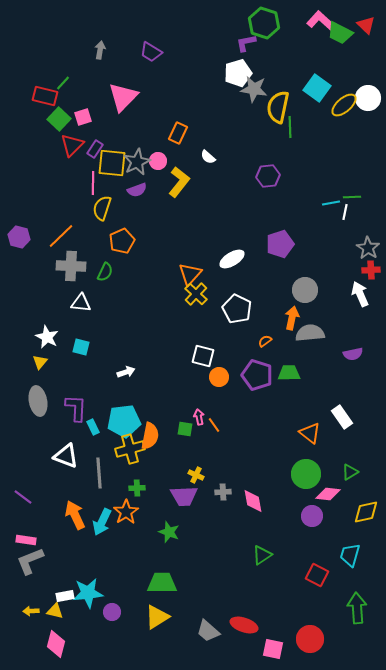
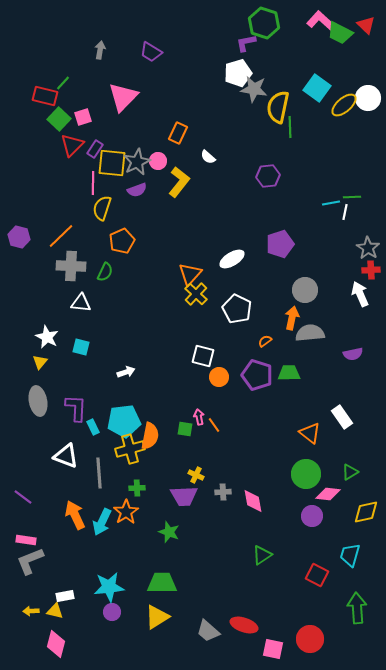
cyan star at (88, 593): moved 21 px right, 6 px up
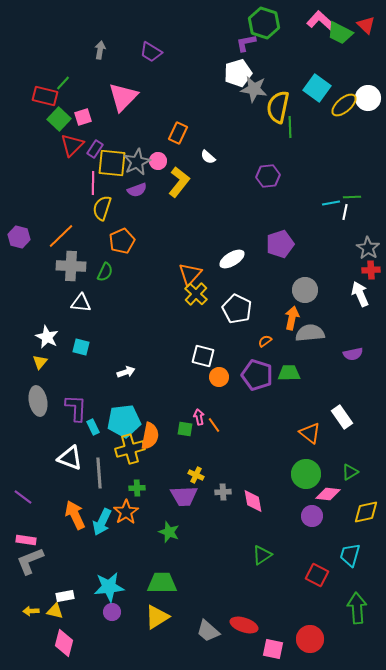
white triangle at (66, 456): moved 4 px right, 2 px down
pink diamond at (56, 644): moved 8 px right, 1 px up
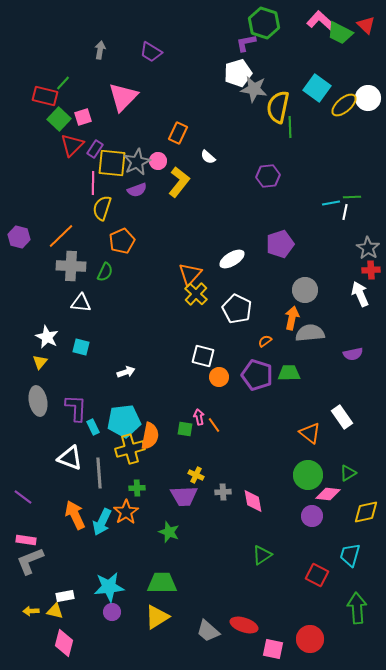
green triangle at (350, 472): moved 2 px left, 1 px down
green circle at (306, 474): moved 2 px right, 1 px down
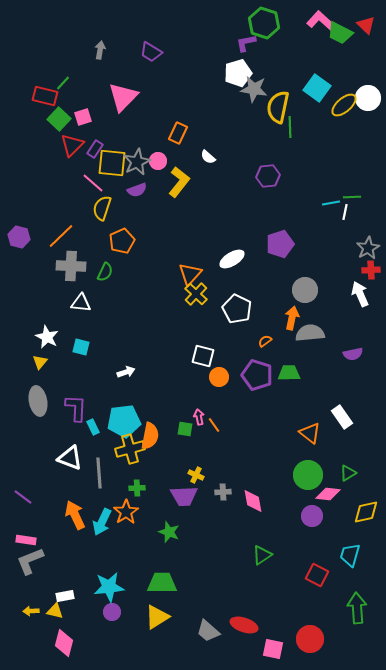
pink line at (93, 183): rotated 50 degrees counterclockwise
gray star at (368, 248): rotated 10 degrees clockwise
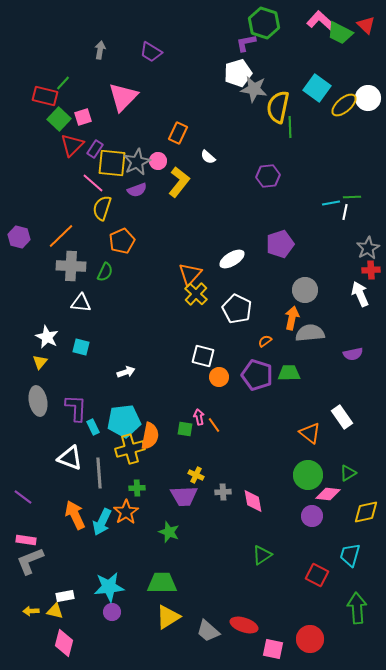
yellow triangle at (157, 617): moved 11 px right
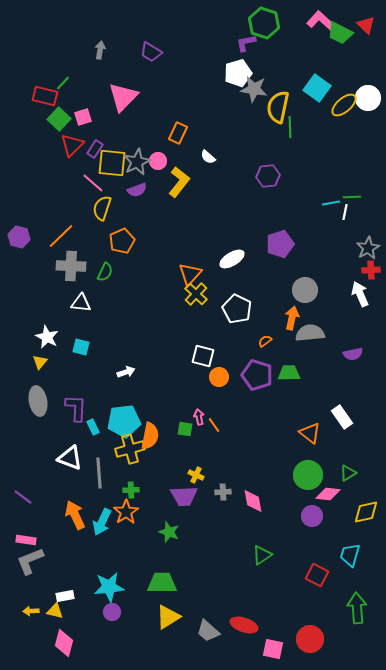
green cross at (137, 488): moved 6 px left, 2 px down
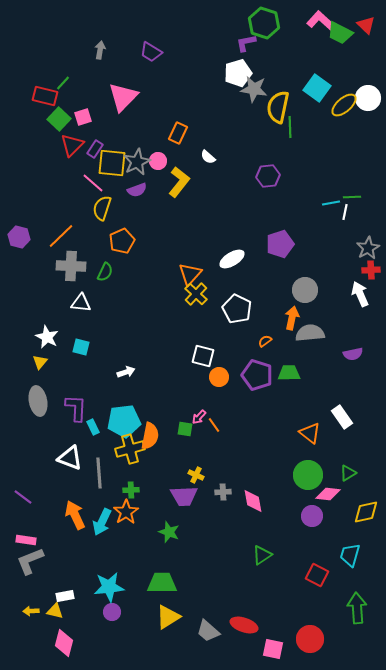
pink arrow at (199, 417): rotated 126 degrees counterclockwise
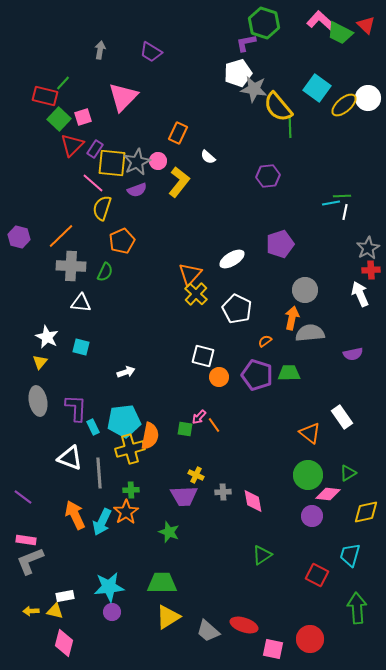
yellow semicircle at (278, 107): rotated 52 degrees counterclockwise
green line at (352, 197): moved 10 px left, 1 px up
